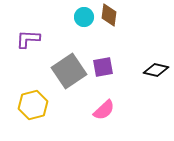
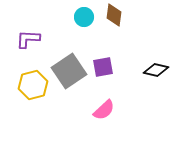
brown diamond: moved 5 px right
yellow hexagon: moved 20 px up
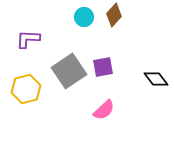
brown diamond: rotated 35 degrees clockwise
black diamond: moved 9 px down; rotated 40 degrees clockwise
yellow hexagon: moved 7 px left, 4 px down
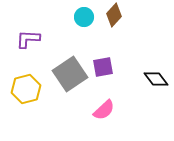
gray square: moved 1 px right, 3 px down
